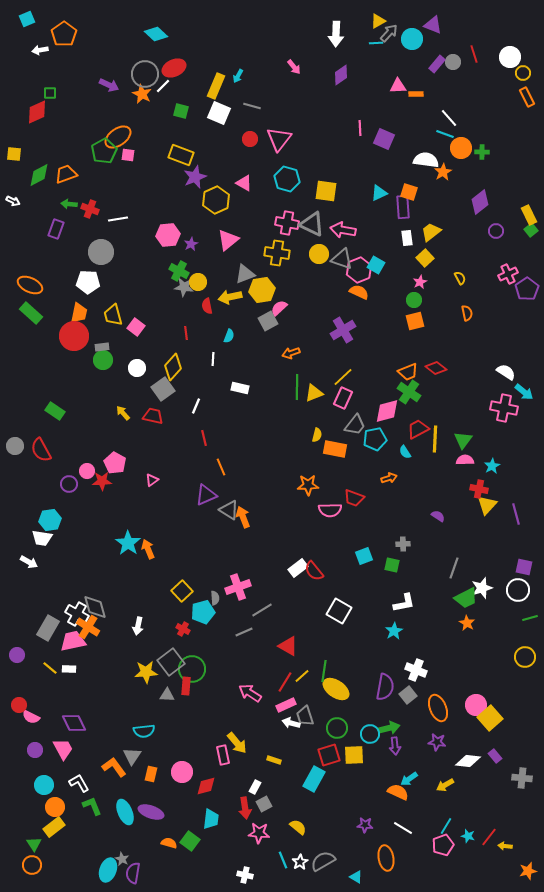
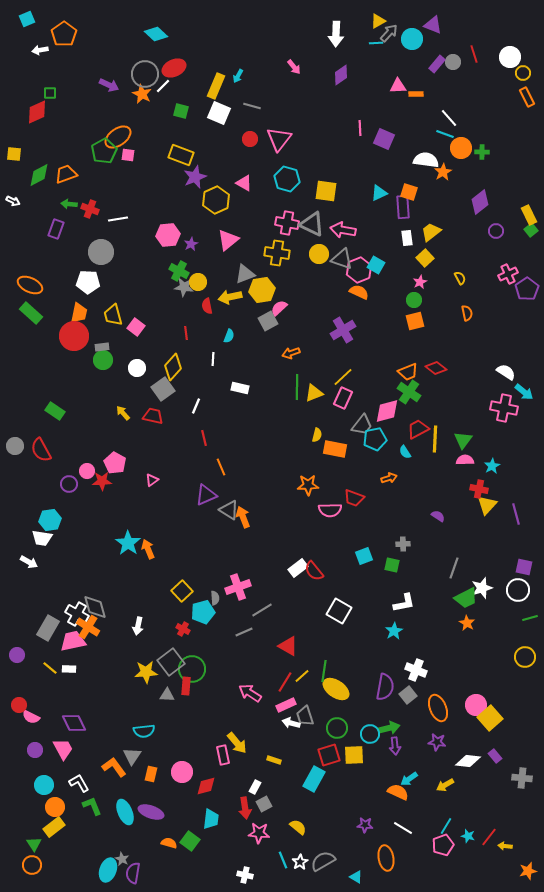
gray trapezoid at (355, 425): moved 7 px right
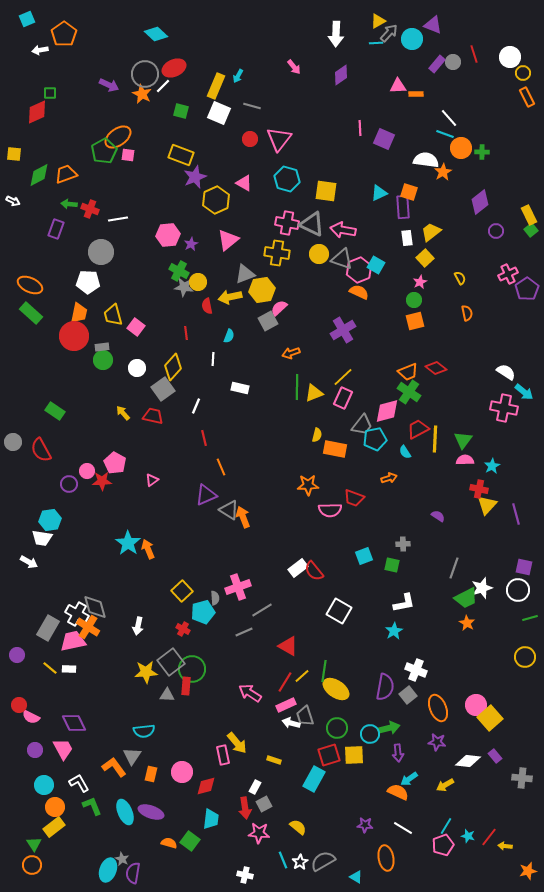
gray circle at (15, 446): moved 2 px left, 4 px up
purple arrow at (395, 746): moved 3 px right, 7 px down
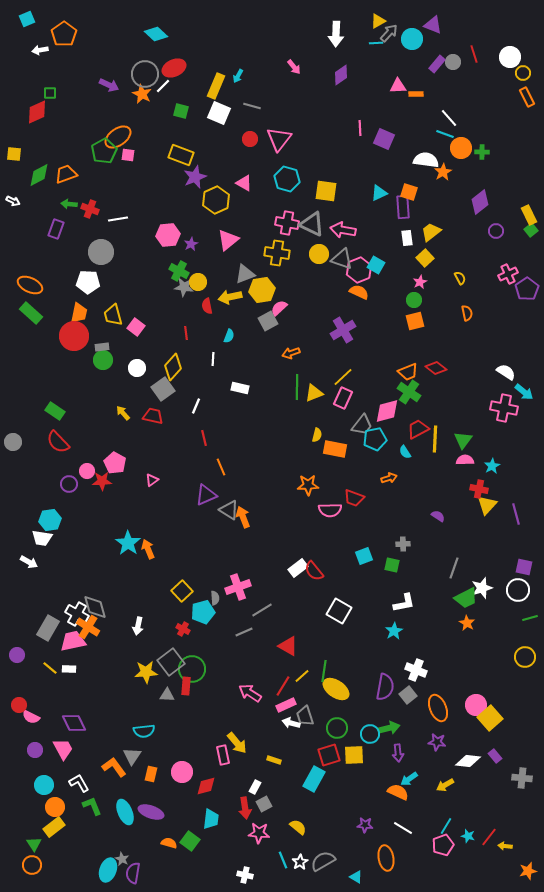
red semicircle at (41, 450): moved 17 px right, 8 px up; rotated 15 degrees counterclockwise
red line at (285, 682): moved 2 px left, 4 px down
